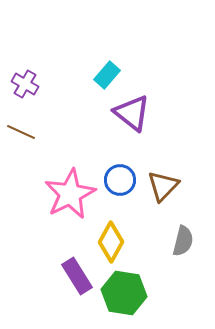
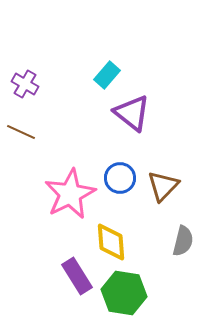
blue circle: moved 2 px up
yellow diamond: rotated 33 degrees counterclockwise
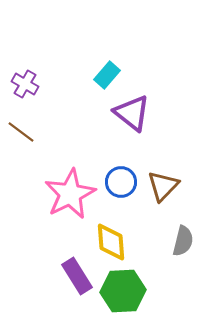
brown line: rotated 12 degrees clockwise
blue circle: moved 1 px right, 4 px down
green hexagon: moved 1 px left, 2 px up; rotated 12 degrees counterclockwise
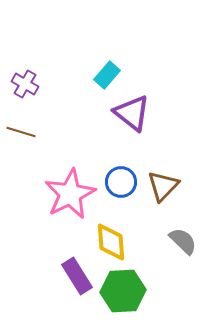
brown line: rotated 20 degrees counterclockwise
gray semicircle: rotated 60 degrees counterclockwise
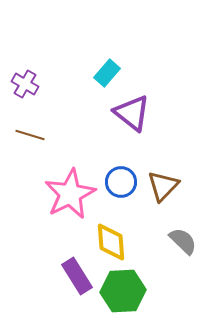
cyan rectangle: moved 2 px up
brown line: moved 9 px right, 3 px down
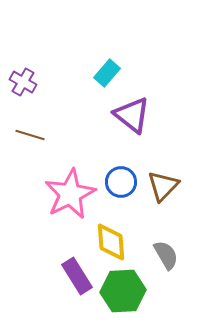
purple cross: moved 2 px left, 2 px up
purple triangle: moved 2 px down
gray semicircle: moved 17 px left, 14 px down; rotated 16 degrees clockwise
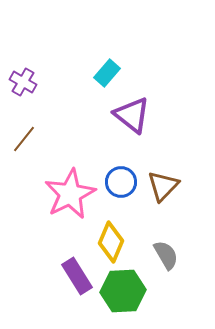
brown line: moved 6 px left, 4 px down; rotated 68 degrees counterclockwise
yellow diamond: rotated 27 degrees clockwise
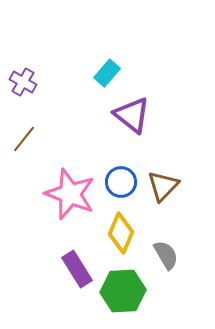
pink star: rotated 24 degrees counterclockwise
yellow diamond: moved 10 px right, 9 px up
purple rectangle: moved 7 px up
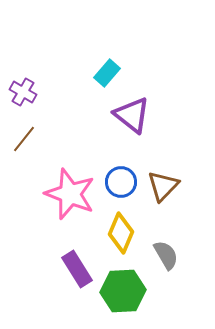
purple cross: moved 10 px down
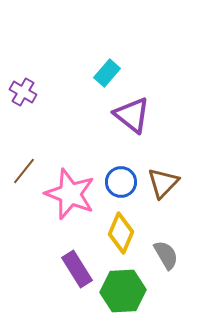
brown line: moved 32 px down
brown triangle: moved 3 px up
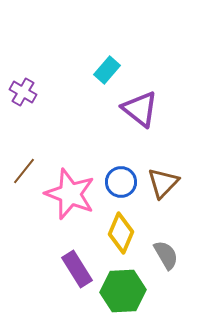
cyan rectangle: moved 3 px up
purple triangle: moved 8 px right, 6 px up
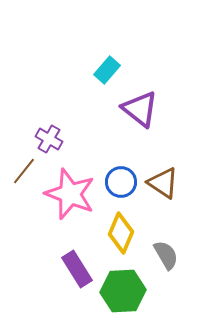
purple cross: moved 26 px right, 47 px down
brown triangle: rotated 40 degrees counterclockwise
